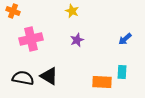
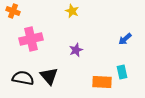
purple star: moved 1 px left, 10 px down
cyan rectangle: rotated 16 degrees counterclockwise
black triangle: rotated 18 degrees clockwise
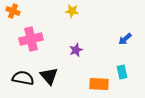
yellow star: rotated 16 degrees counterclockwise
orange rectangle: moved 3 px left, 2 px down
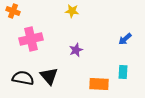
cyan rectangle: moved 1 px right; rotated 16 degrees clockwise
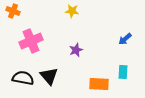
pink cross: moved 2 px down; rotated 10 degrees counterclockwise
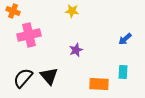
pink cross: moved 2 px left, 6 px up; rotated 10 degrees clockwise
black semicircle: rotated 60 degrees counterclockwise
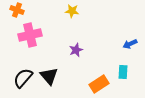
orange cross: moved 4 px right, 1 px up
pink cross: moved 1 px right
blue arrow: moved 5 px right, 5 px down; rotated 16 degrees clockwise
orange rectangle: rotated 36 degrees counterclockwise
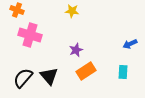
pink cross: rotated 30 degrees clockwise
orange rectangle: moved 13 px left, 13 px up
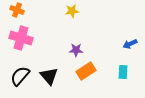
yellow star: rotated 16 degrees counterclockwise
pink cross: moved 9 px left, 3 px down
purple star: rotated 24 degrees clockwise
black semicircle: moved 3 px left, 2 px up
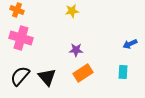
orange rectangle: moved 3 px left, 2 px down
black triangle: moved 2 px left, 1 px down
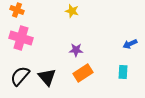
yellow star: rotated 24 degrees clockwise
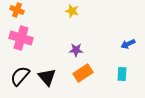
blue arrow: moved 2 px left
cyan rectangle: moved 1 px left, 2 px down
